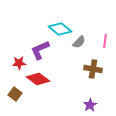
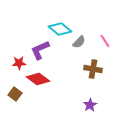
pink line: rotated 40 degrees counterclockwise
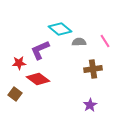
gray semicircle: rotated 136 degrees counterclockwise
brown cross: rotated 18 degrees counterclockwise
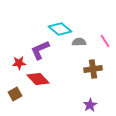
red diamond: rotated 10 degrees clockwise
brown square: rotated 24 degrees clockwise
